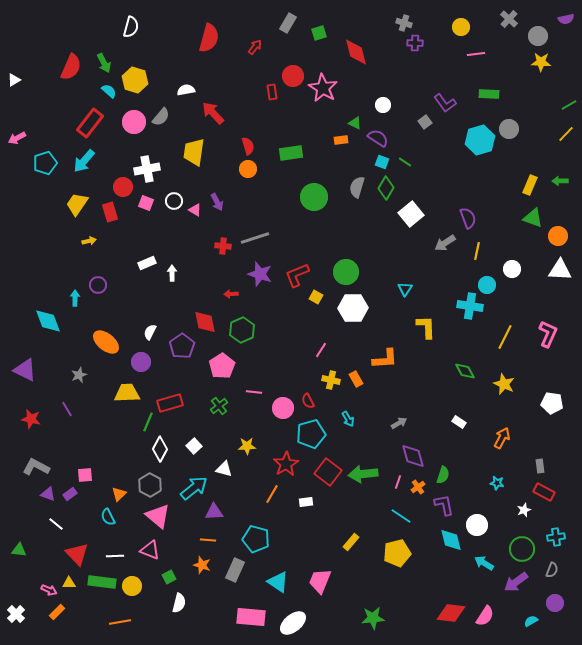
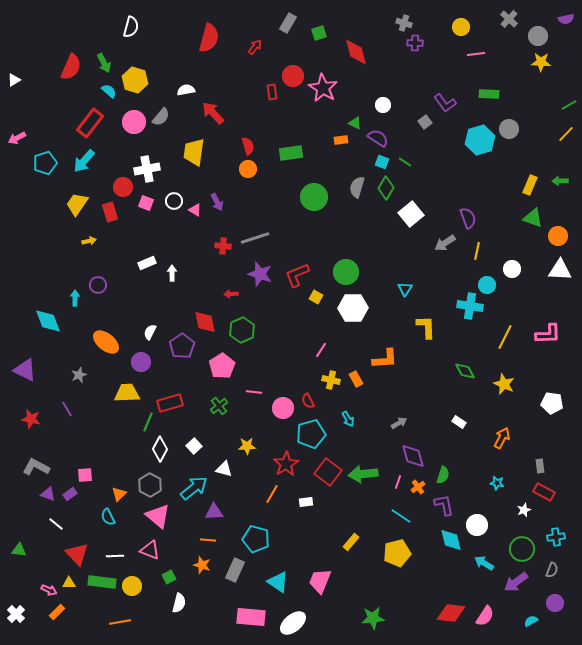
pink L-shape at (548, 334): rotated 64 degrees clockwise
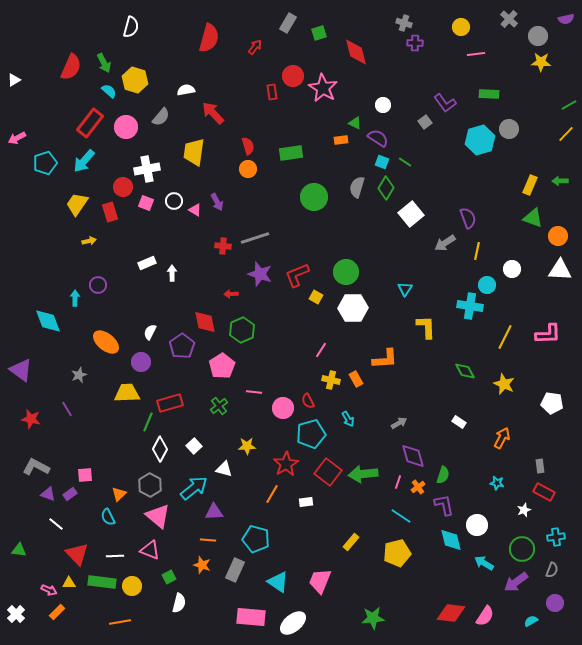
pink circle at (134, 122): moved 8 px left, 5 px down
purple triangle at (25, 370): moved 4 px left; rotated 10 degrees clockwise
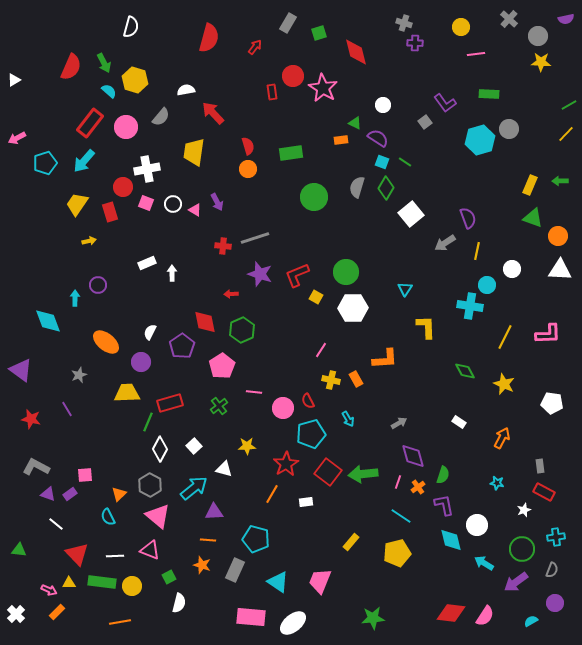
white circle at (174, 201): moved 1 px left, 3 px down
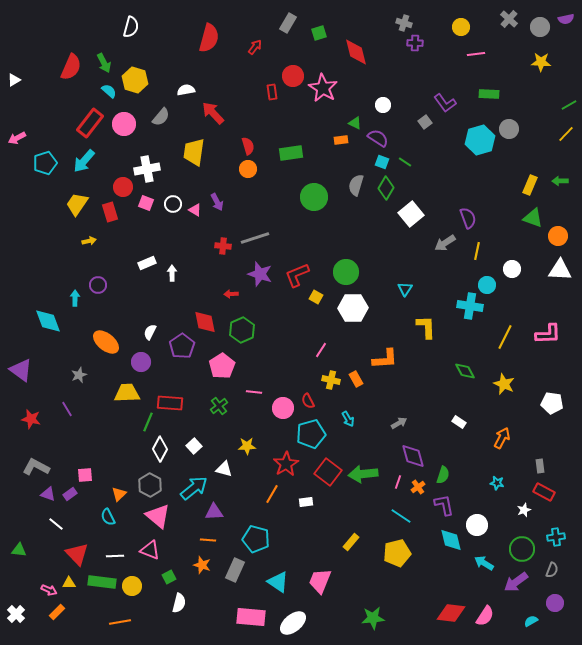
gray circle at (538, 36): moved 2 px right, 9 px up
pink circle at (126, 127): moved 2 px left, 3 px up
gray semicircle at (357, 187): moved 1 px left, 2 px up
red rectangle at (170, 403): rotated 20 degrees clockwise
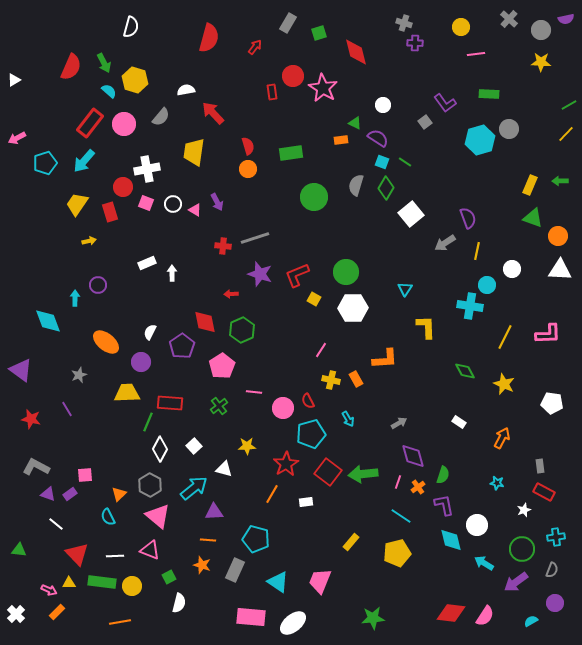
gray circle at (540, 27): moved 1 px right, 3 px down
yellow square at (316, 297): moved 2 px left, 2 px down
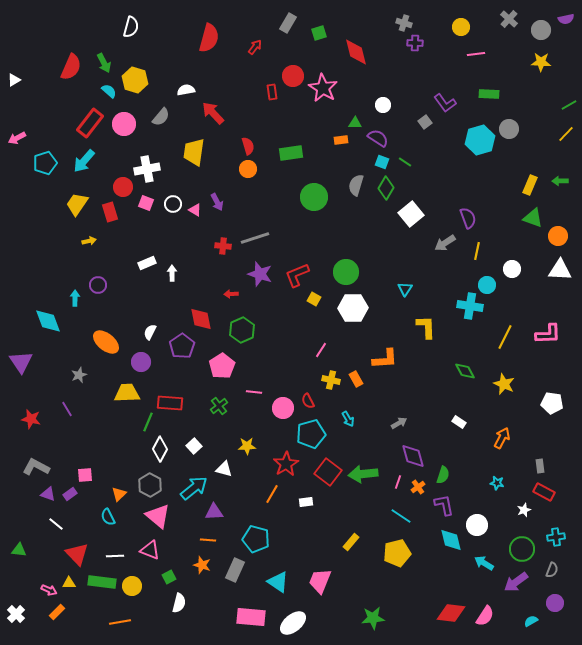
green triangle at (355, 123): rotated 24 degrees counterclockwise
red diamond at (205, 322): moved 4 px left, 3 px up
purple triangle at (21, 370): moved 8 px up; rotated 20 degrees clockwise
